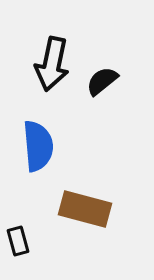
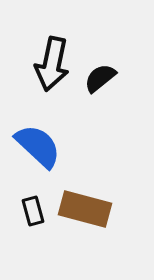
black semicircle: moved 2 px left, 3 px up
blue semicircle: rotated 42 degrees counterclockwise
black rectangle: moved 15 px right, 30 px up
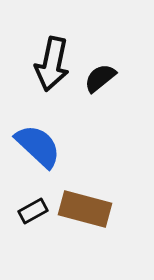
black rectangle: rotated 76 degrees clockwise
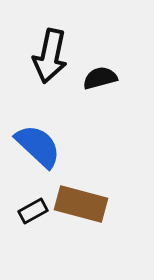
black arrow: moved 2 px left, 8 px up
black semicircle: rotated 24 degrees clockwise
brown rectangle: moved 4 px left, 5 px up
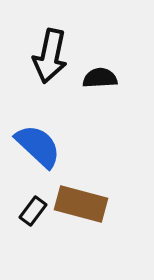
black semicircle: rotated 12 degrees clockwise
black rectangle: rotated 24 degrees counterclockwise
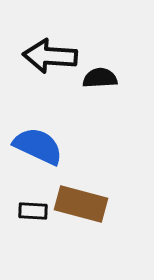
black arrow: rotated 82 degrees clockwise
blue semicircle: rotated 18 degrees counterclockwise
black rectangle: rotated 56 degrees clockwise
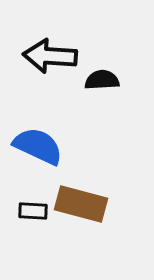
black semicircle: moved 2 px right, 2 px down
